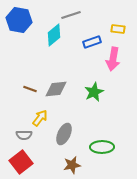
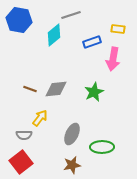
gray ellipse: moved 8 px right
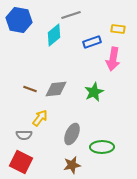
red square: rotated 25 degrees counterclockwise
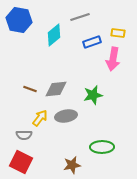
gray line: moved 9 px right, 2 px down
yellow rectangle: moved 4 px down
green star: moved 1 px left, 3 px down; rotated 12 degrees clockwise
gray ellipse: moved 6 px left, 18 px up; rotated 55 degrees clockwise
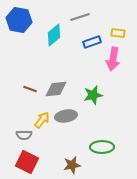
yellow arrow: moved 2 px right, 2 px down
red square: moved 6 px right
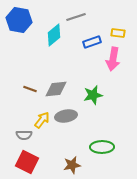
gray line: moved 4 px left
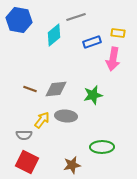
gray ellipse: rotated 15 degrees clockwise
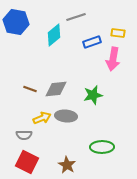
blue hexagon: moved 3 px left, 2 px down
yellow arrow: moved 2 px up; rotated 30 degrees clockwise
brown star: moved 5 px left; rotated 30 degrees counterclockwise
